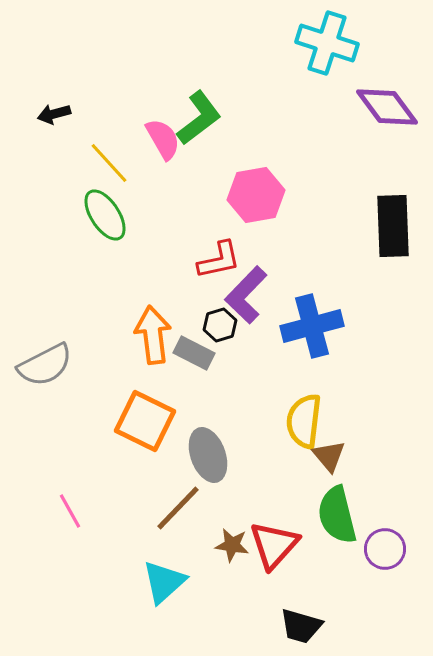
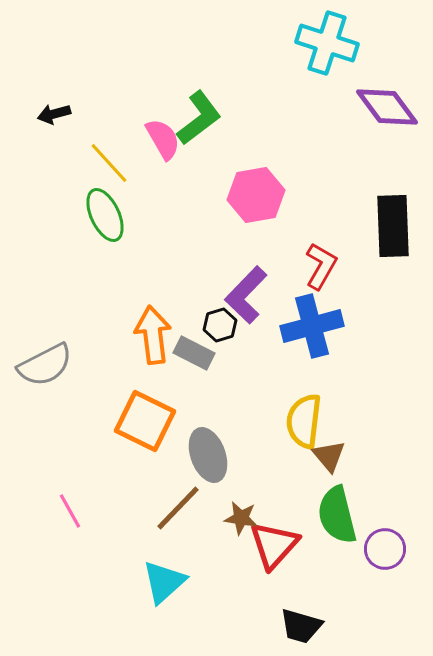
green ellipse: rotated 8 degrees clockwise
red L-shape: moved 102 px right, 6 px down; rotated 48 degrees counterclockwise
brown star: moved 9 px right, 27 px up
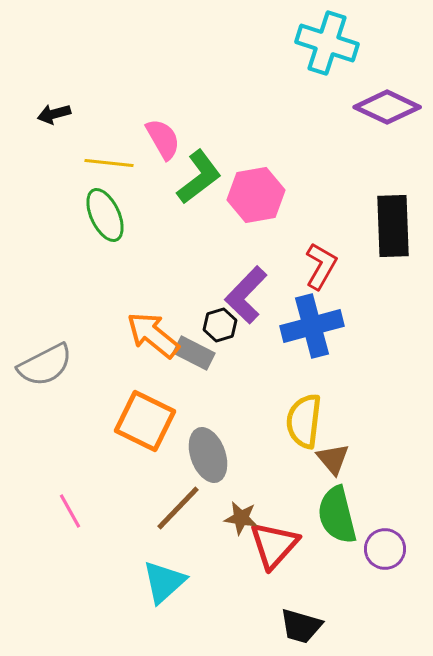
purple diamond: rotated 28 degrees counterclockwise
green L-shape: moved 59 px down
yellow line: rotated 42 degrees counterclockwise
orange arrow: rotated 44 degrees counterclockwise
brown triangle: moved 4 px right, 3 px down
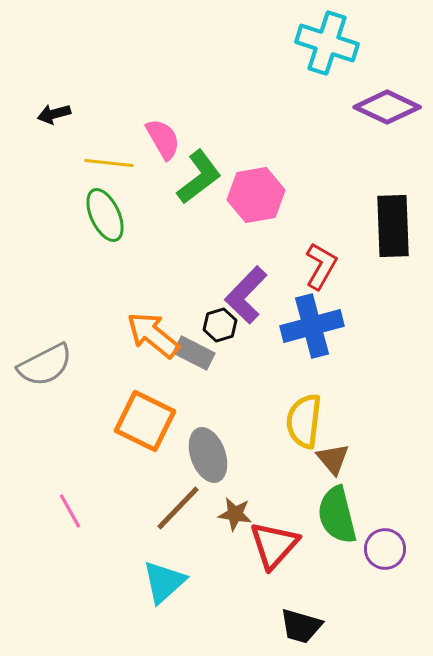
brown star: moved 6 px left, 4 px up
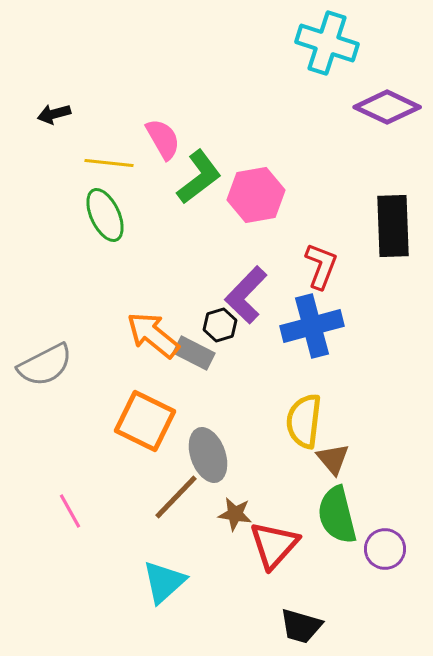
red L-shape: rotated 9 degrees counterclockwise
brown line: moved 2 px left, 11 px up
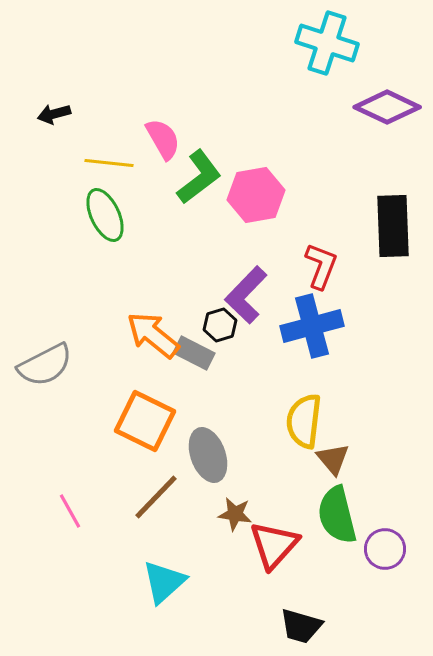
brown line: moved 20 px left
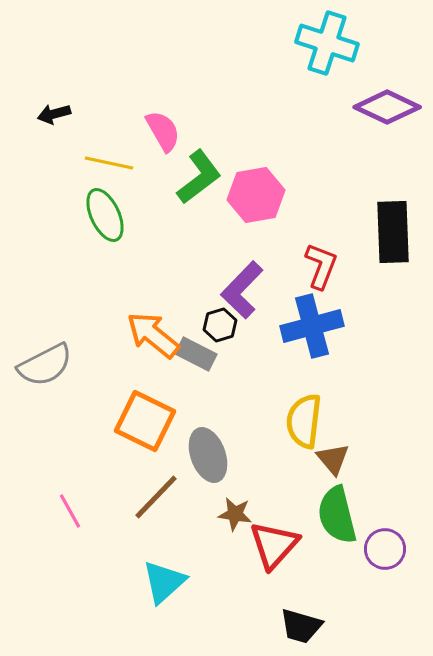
pink semicircle: moved 8 px up
yellow line: rotated 6 degrees clockwise
black rectangle: moved 6 px down
purple L-shape: moved 4 px left, 5 px up
gray rectangle: moved 2 px right, 1 px down
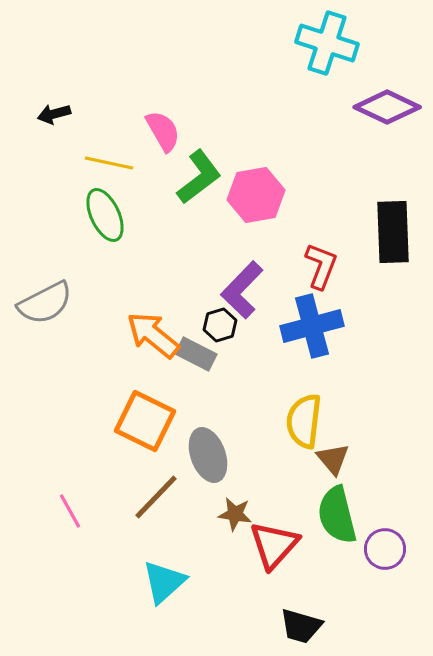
gray semicircle: moved 62 px up
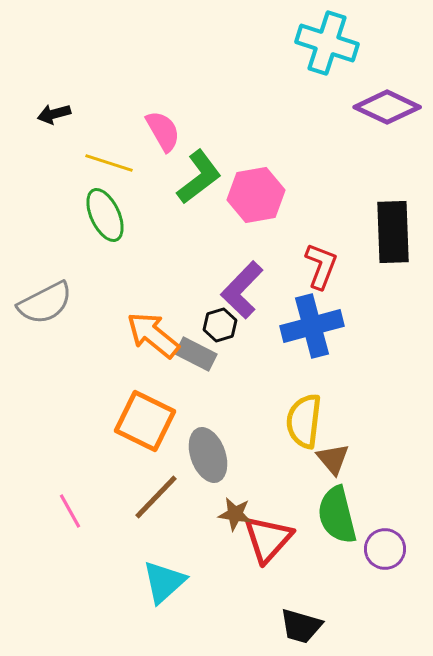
yellow line: rotated 6 degrees clockwise
red triangle: moved 6 px left, 6 px up
